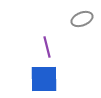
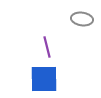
gray ellipse: rotated 30 degrees clockwise
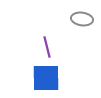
blue square: moved 2 px right, 1 px up
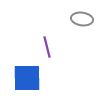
blue square: moved 19 px left
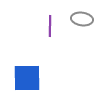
purple line: moved 3 px right, 21 px up; rotated 15 degrees clockwise
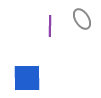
gray ellipse: rotated 50 degrees clockwise
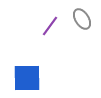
purple line: rotated 35 degrees clockwise
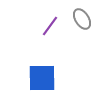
blue square: moved 15 px right
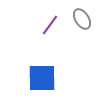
purple line: moved 1 px up
